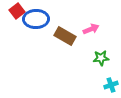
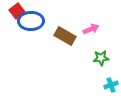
blue ellipse: moved 5 px left, 2 px down
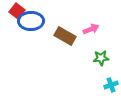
red square: rotated 14 degrees counterclockwise
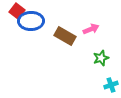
green star: rotated 14 degrees counterclockwise
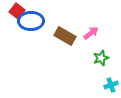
pink arrow: moved 4 px down; rotated 14 degrees counterclockwise
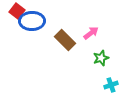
blue ellipse: moved 1 px right
brown rectangle: moved 4 px down; rotated 15 degrees clockwise
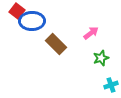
brown rectangle: moved 9 px left, 4 px down
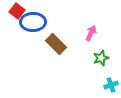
blue ellipse: moved 1 px right, 1 px down
pink arrow: rotated 28 degrees counterclockwise
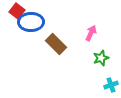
blue ellipse: moved 2 px left
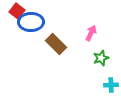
cyan cross: rotated 16 degrees clockwise
